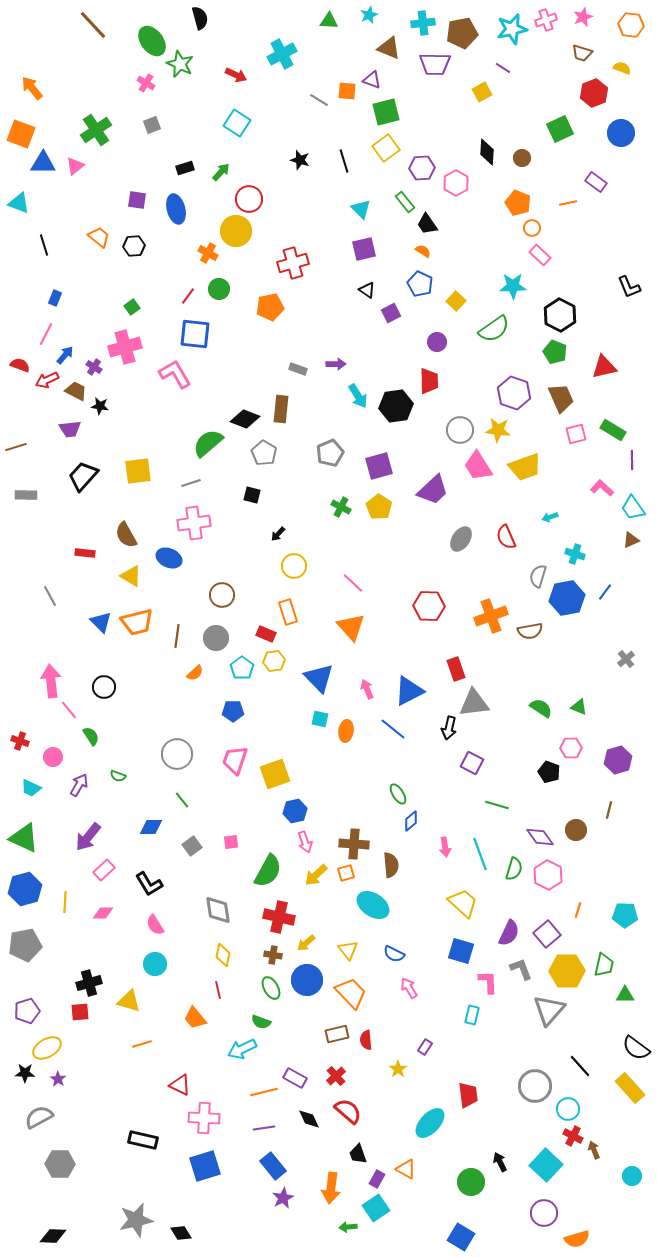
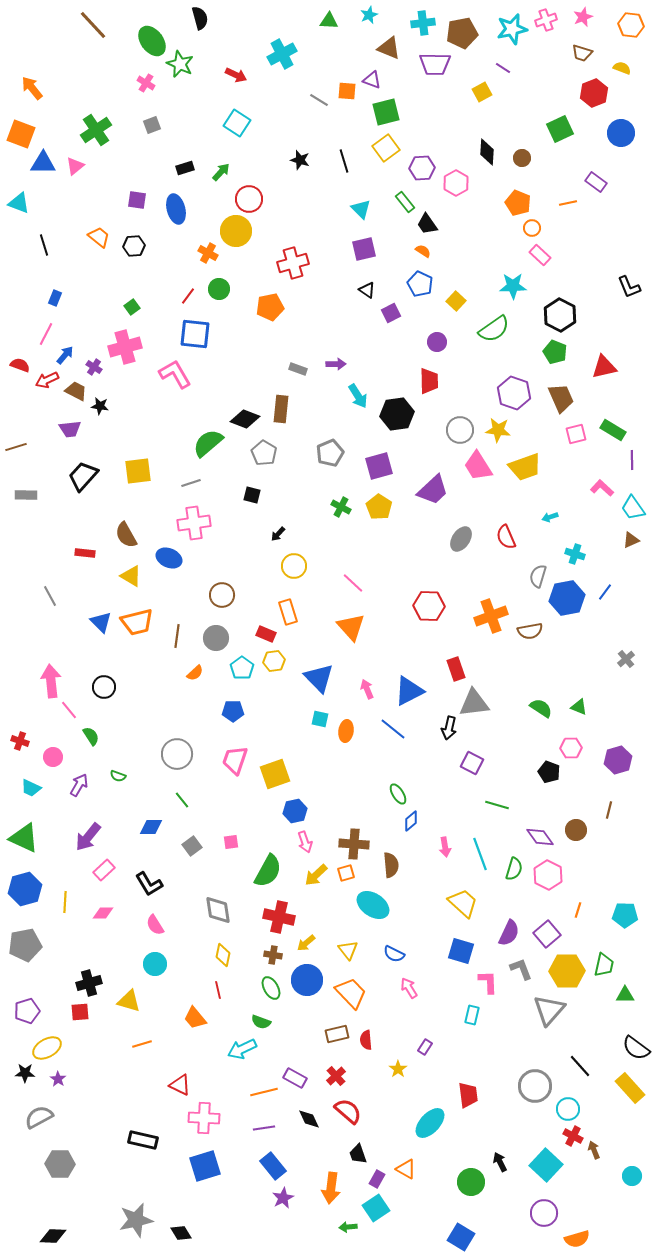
black hexagon at (396, 406): moved 1 px right, 8 px down
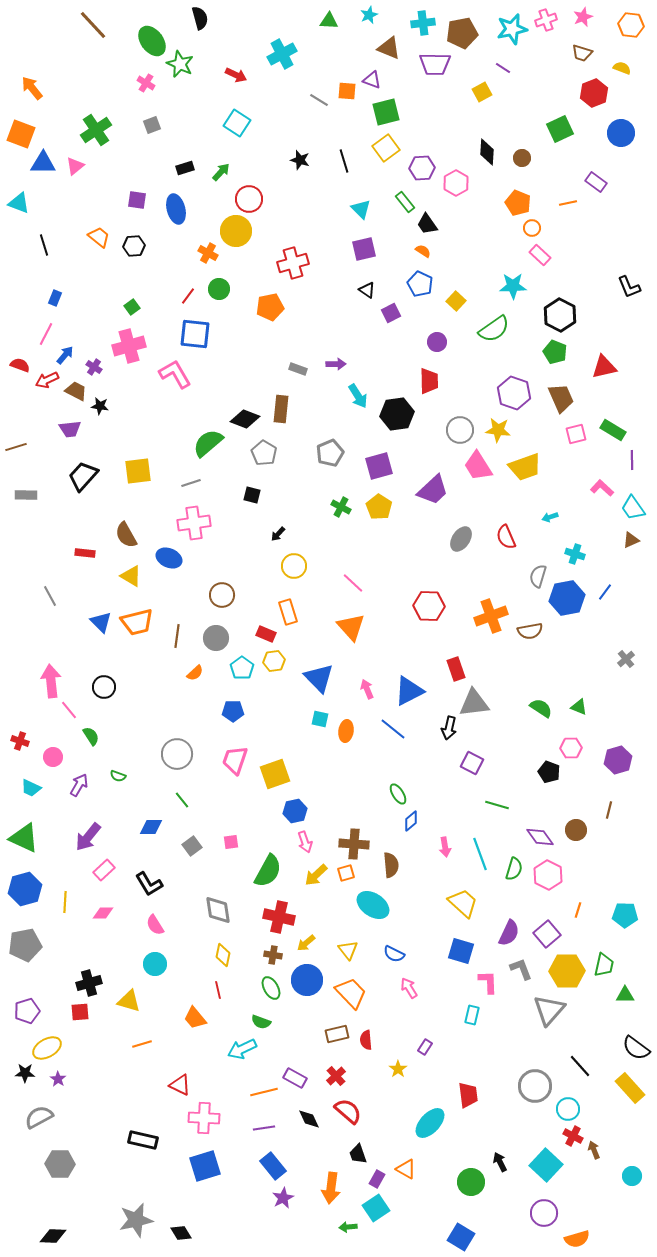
pink cross at (125, 347): moved 4 px right, 1 px up
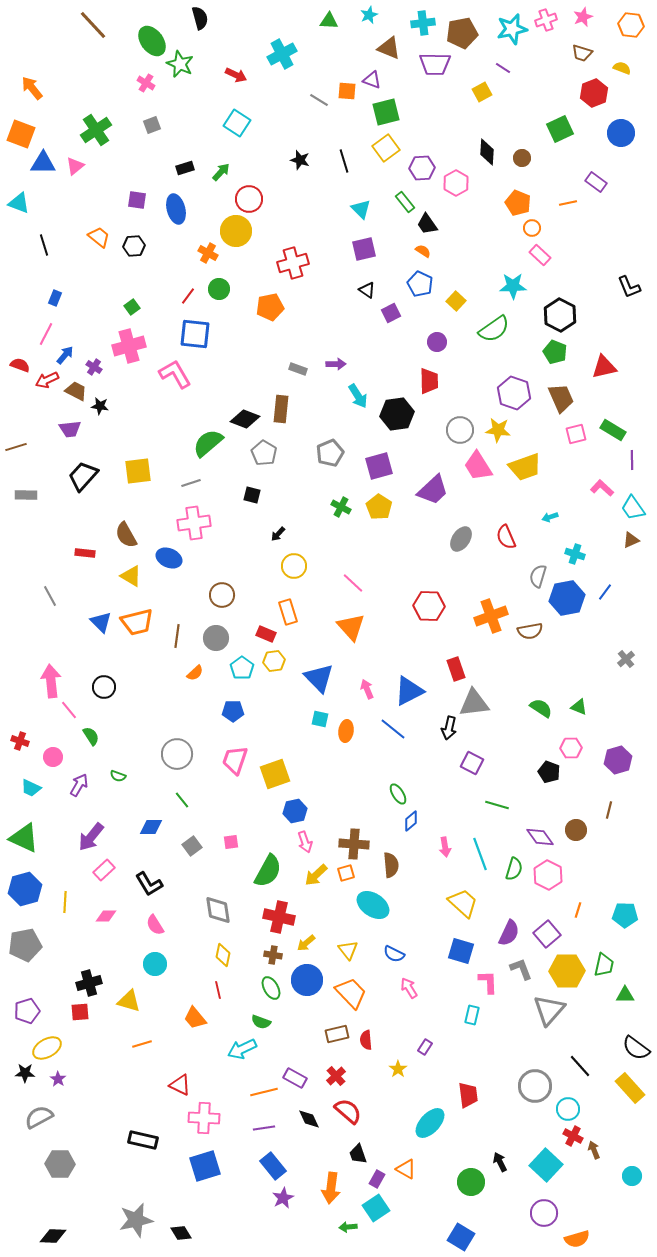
purple arrow at (88, 837): moved 3 px right
pink diamond at (103, 913): moved 3 px right, 3 px down
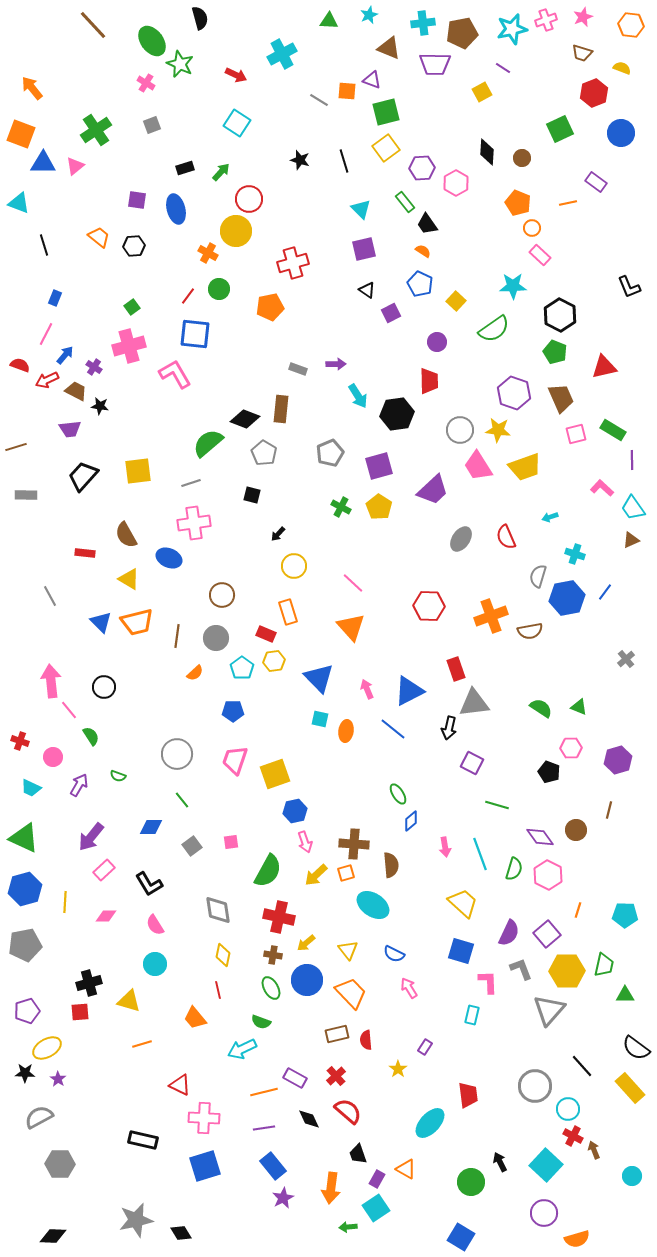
yellow triangle at (131, 576): moved 2 px left, 3 px down
black line at (580, 1066): moved 2 px right
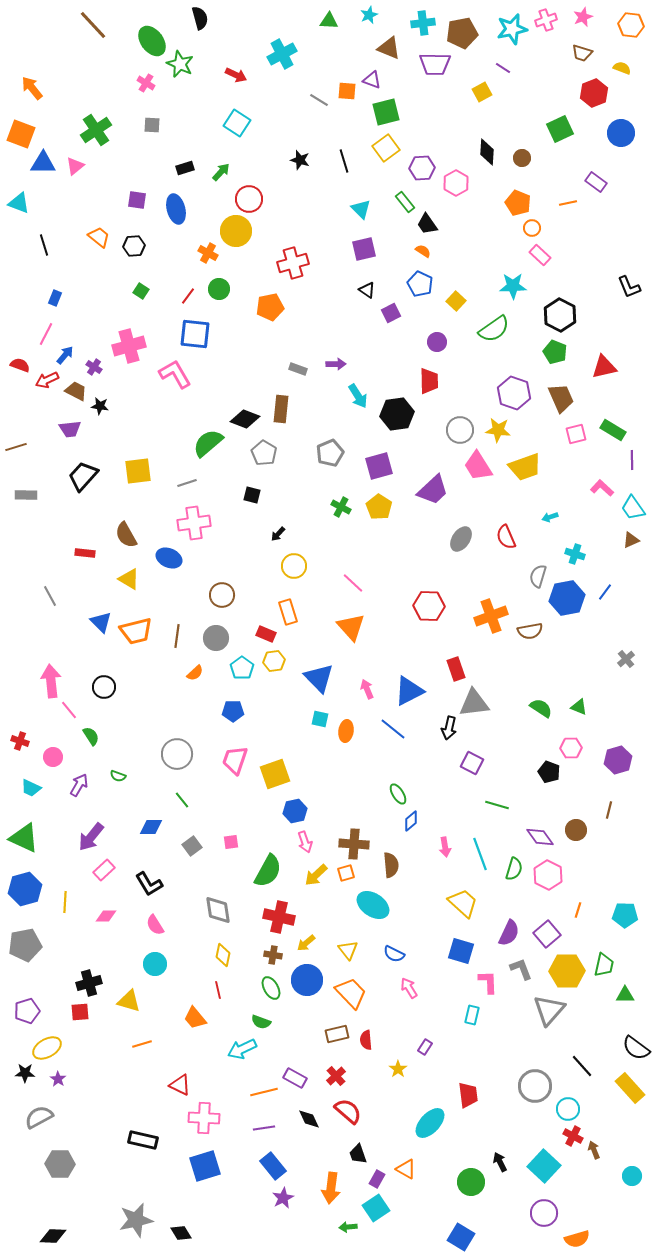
gray square at (152, 125): rotated 24 degrees clockwise
green square at (132, 307): moved 9 px right, 16 px up; rotated 21 degrees counterclockwise
gray line at (191, 483): moved 4 px left
orange trapezoid at (137, 622): moved 1 px left, 9 px down
cyan square at (546, 1165): moved 2 px left, 1 px down
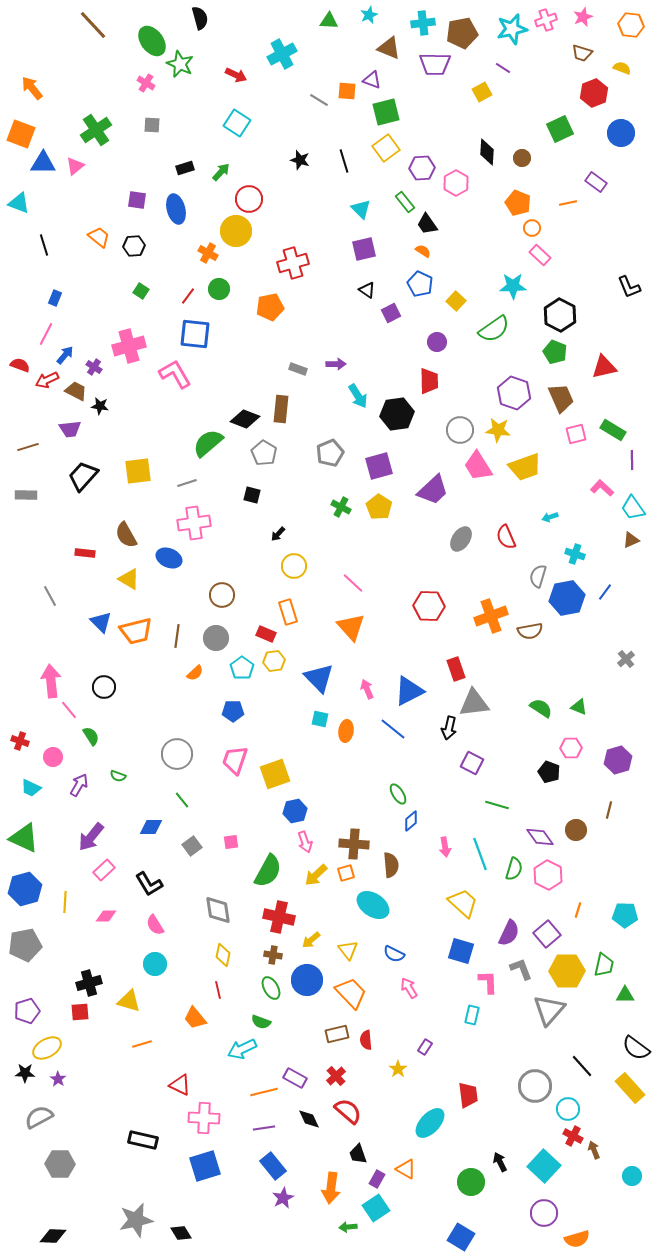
brown line at (16, 447): moved 12 px right
yellow arrow at (306, 943): moved 5 px right, 3 px up
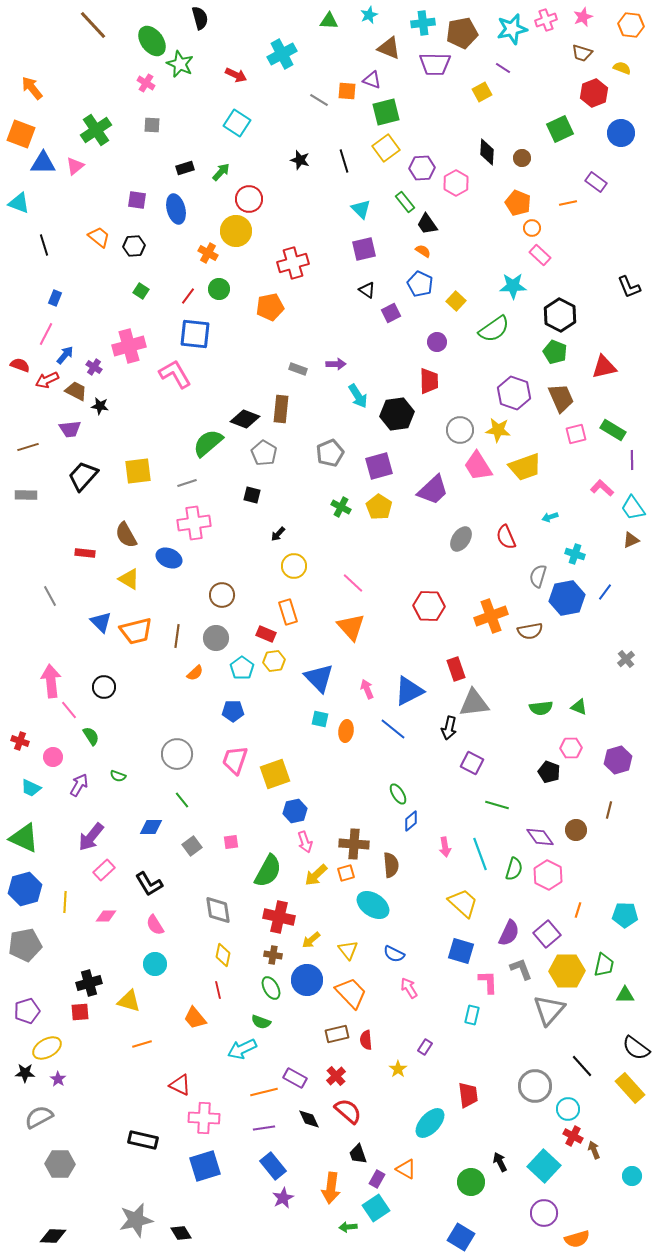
green semicircle at (541, 708): rotated 140 degrees clockwise
